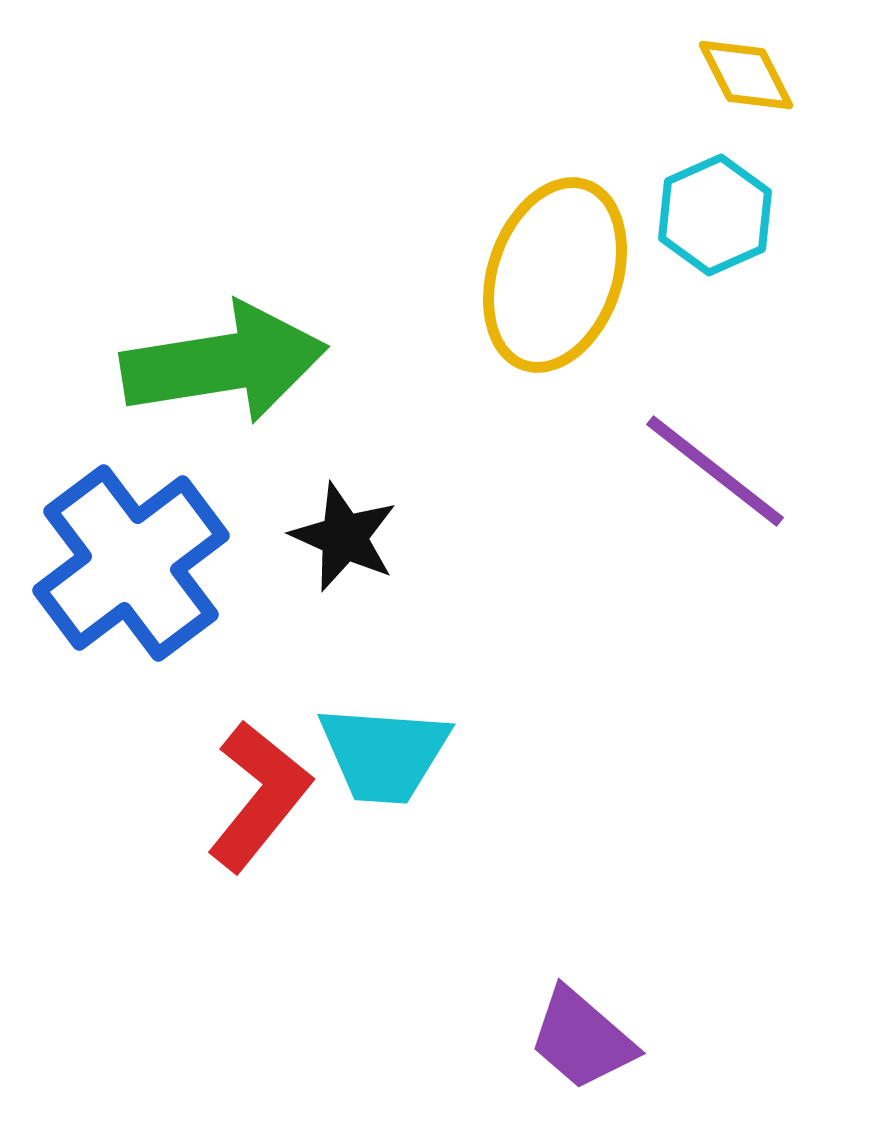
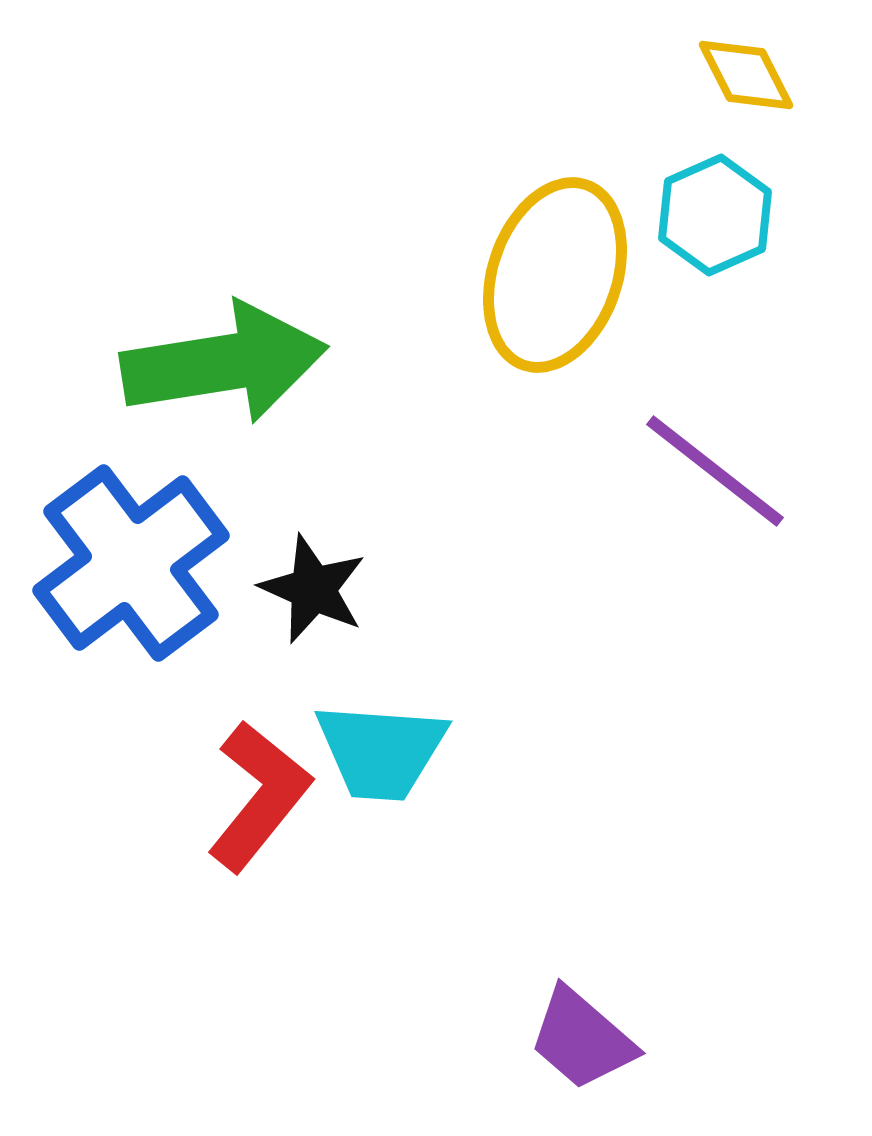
black star: moved 31 px left, 52 px down
cyan trapezoid: moved 3 px left, 3 px up
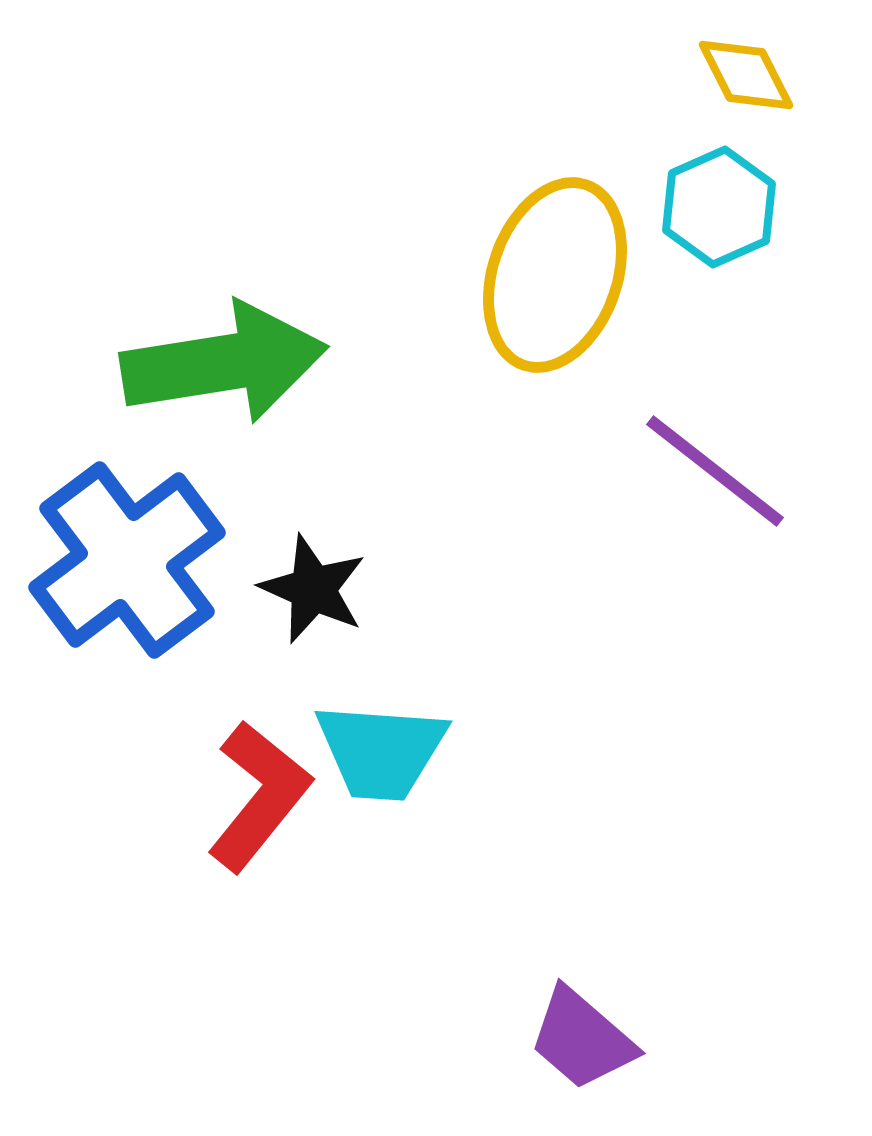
cyan hexagon: moved 4 px right, 8 px up
blue cross: moved 4 px left, 3 px up
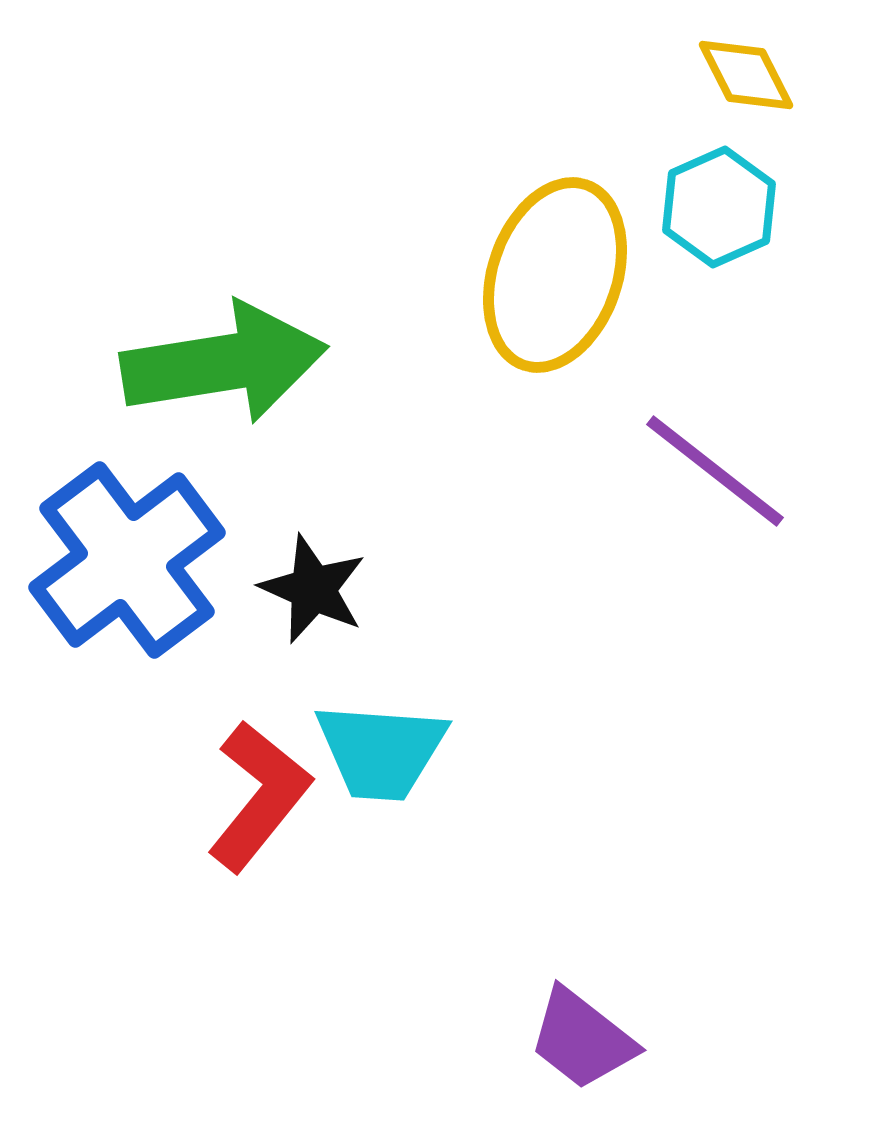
purple trapezoid: rotated 3 degrees counterclockwise
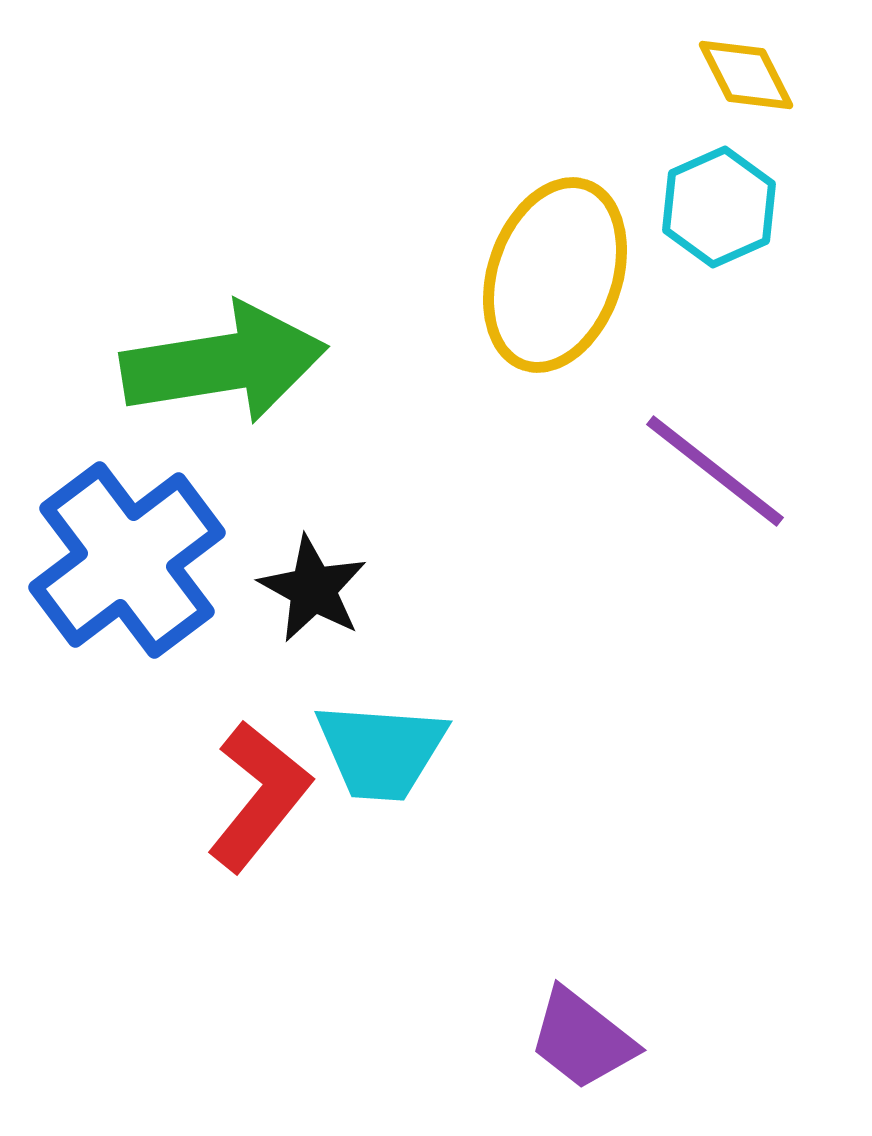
black star: rotated 5 degrees clockwise
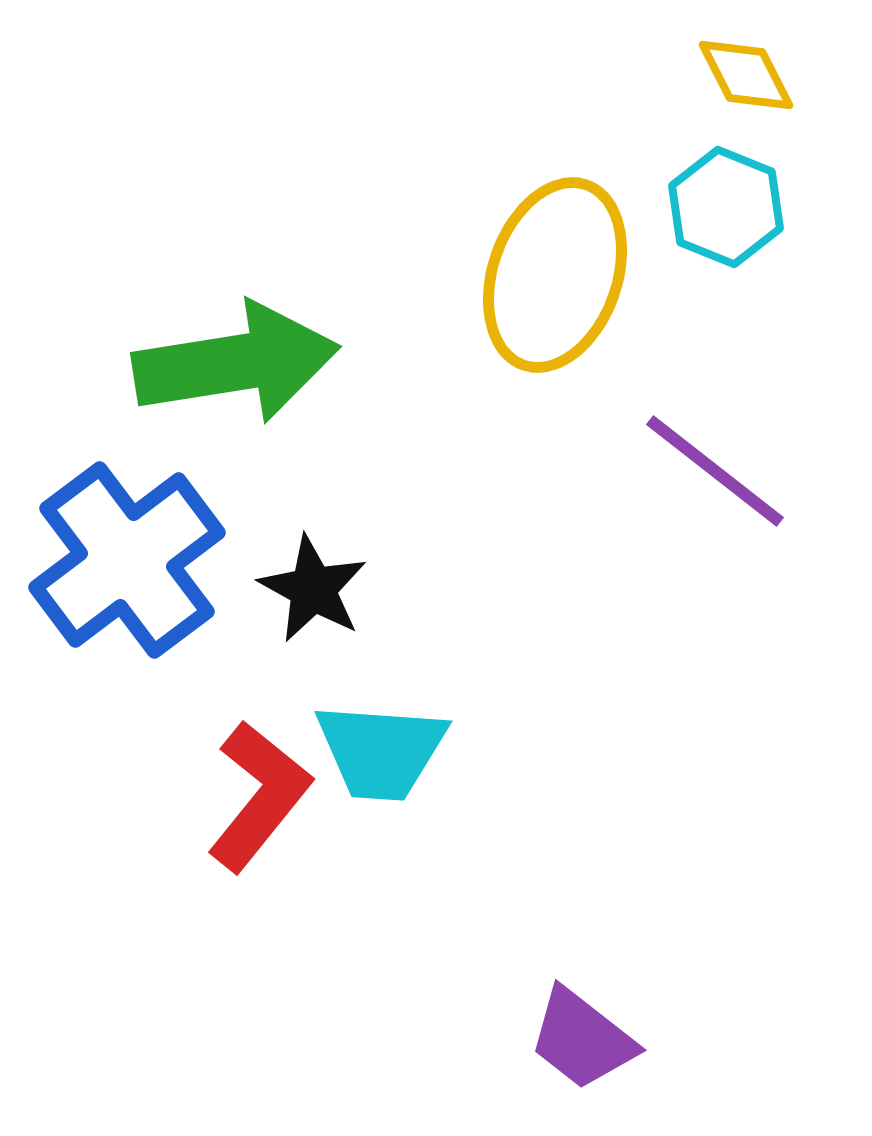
cyan hexagon: moved 7 px right; rotated 14 degrees counterclockwise
green arrow: moved 12 px right
